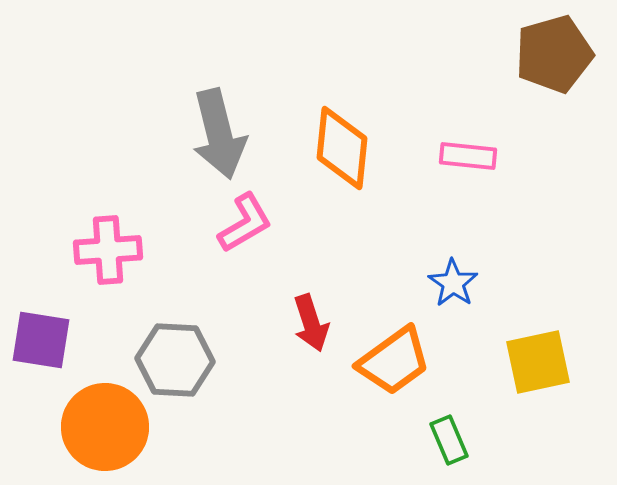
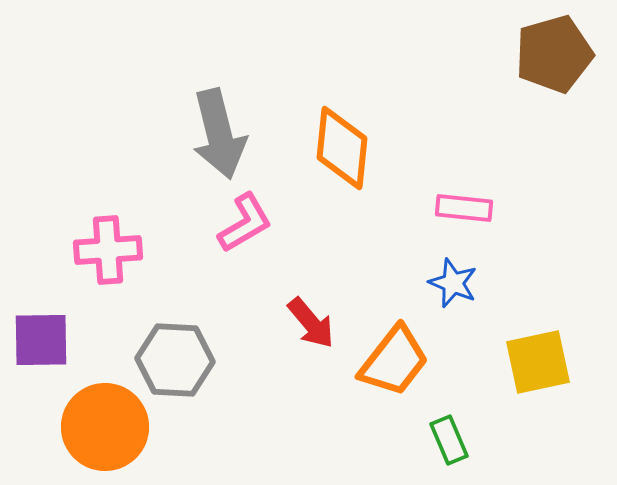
pink rectangle: moved 4 px left, 52 px down
blue star: rotated 12 degrees counterclockwise
red arrow: rotated 22 degrees counterclockwise
purple square: rotated 10 degrees counterclockwise
orange trapezoid: rotated 16 degrees counterclockwise
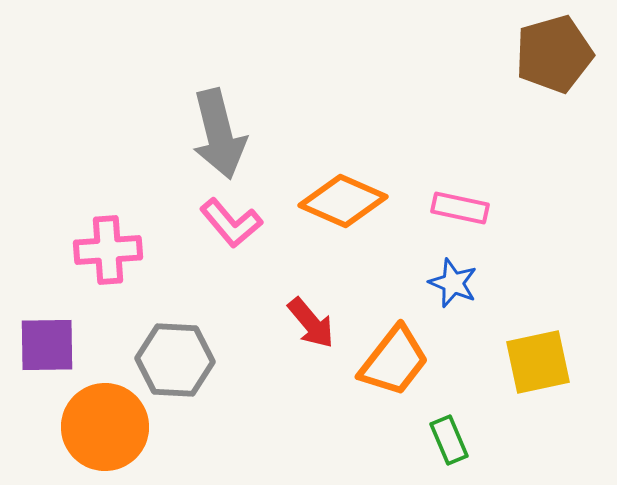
orange diamond: moved 1 px right, 53 px down; rotated 72 degrees counterclockwise
pink rectangle: moved 4 px left; rotated 6 degrees clockwise
pink L-shape: moved 14 px left; rotated 80 degrees clockwise
purple square: moved 6 px right, 5 px down
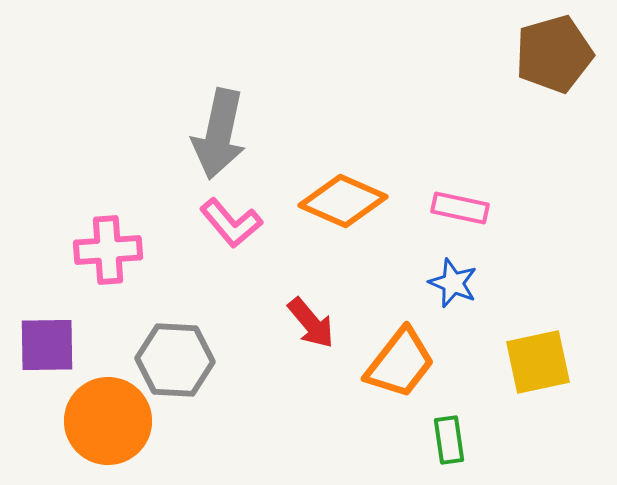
gray arrow: rotated 26 degrees clockwise
orange trapezoid: moved 6 px right, 2 px down
orange circle: moved 3 px right, 6 px up
green rectangle: rotated 15 degrees clockwise
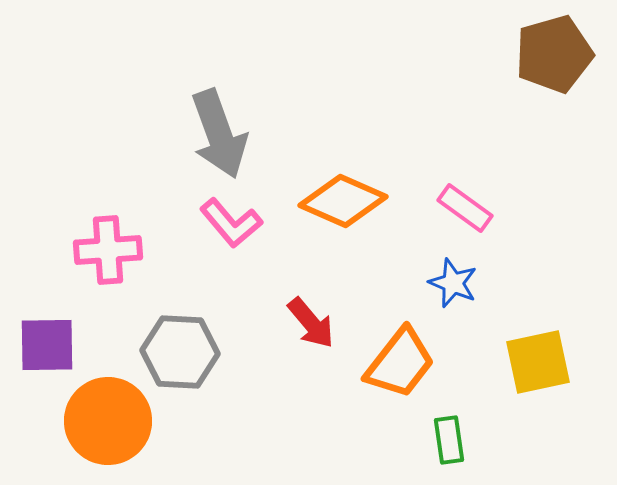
gray arrow: rotated 32 degrees counterclockwise
pink rectangle: moved 5 px right; rotated 24 degrees clockwise
gray hexagon: moved 5 px right, 8 px up
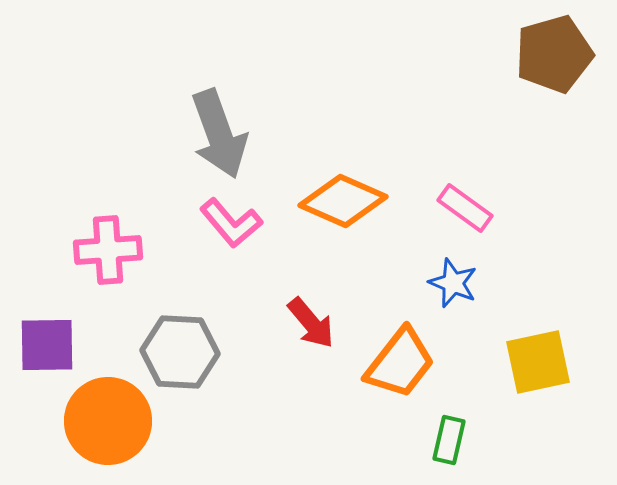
green rectangle: rotated 21 degrees clockwise
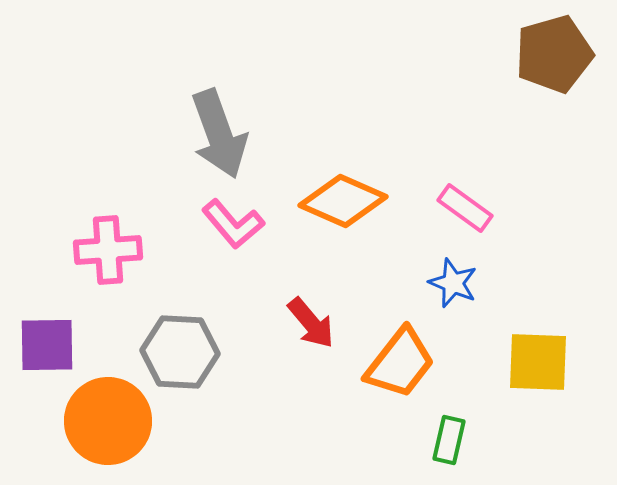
pink L-shape: moved 2 px right, 1 px down
yellow square: rotated 14 degrees clockwise
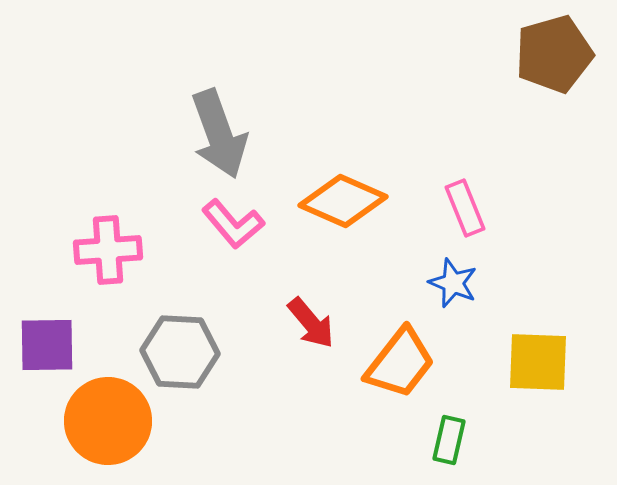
pink rectangle: rotated 32 degrees clockwise
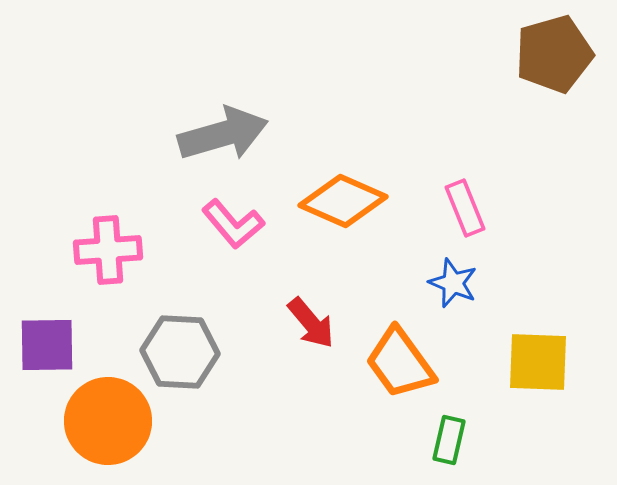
gray arrow: moved 4 px right; rotated 86 degrees counterclockwise
orange trapezoid: rotated 106 degrees clockwise
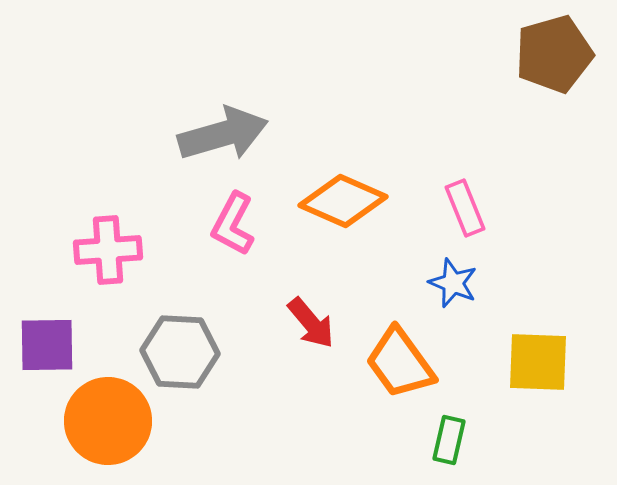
pink L-shape: rotated 68 degrees clockwise
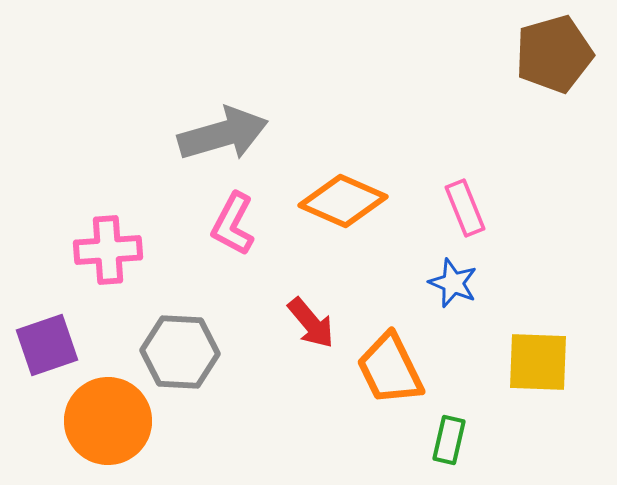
purple square: rotated 18 degrees counterclockwise
orange trapezoid: moved 10 px left, 6 px down; rotated 10 degrees clockwise
